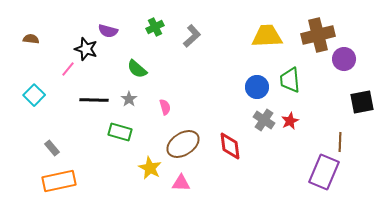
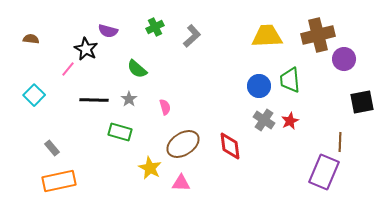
black star: rotated 10 degrees clockwise
blue circle: moved 2 px right, 1 px up
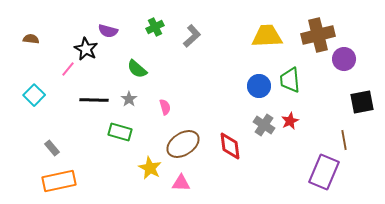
gray cross: moved 5 px down
brown line: moved 4 px right, 2 px up; rotated 12 degrees counterclockwise
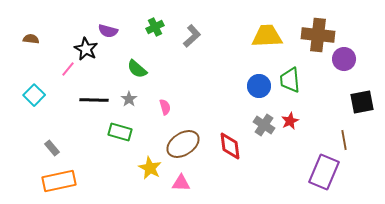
brown cross: rotated 20 degrees clockwise
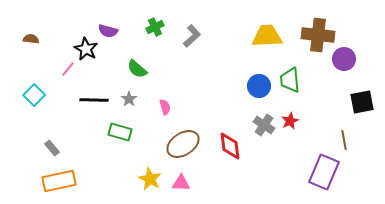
yellow star: moved 11 px down
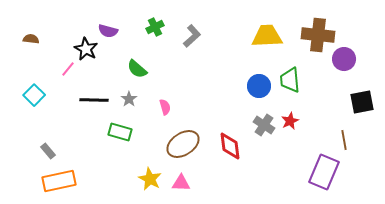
gray rectangle: moved 4 px left, 3 px down
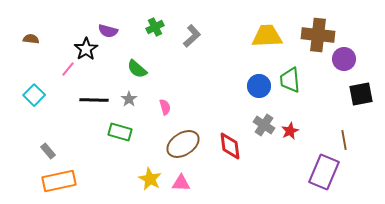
black star: rotated 10 degrees clockwise
black square: moved 1 px left, 8 px up
red star: moved 10 px down
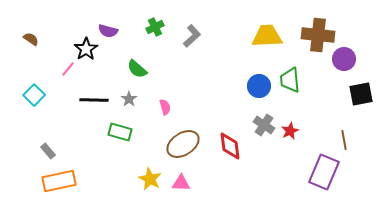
brown semicircle: rotated 28 degrees clockwise
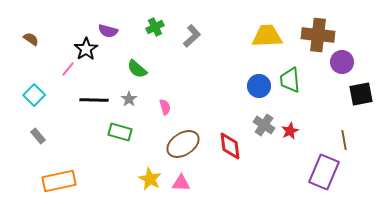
purple circle: moved 2 px left, 3 px down
gray rectangle: moved 10 px left, 15 px up
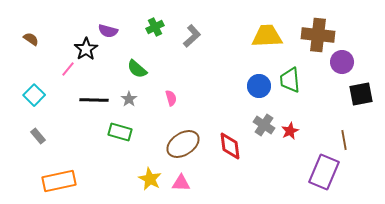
pink semicircle: moved 6 px right, 9 px up
